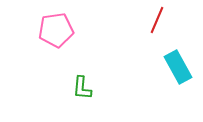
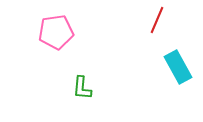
pink pentagon: moved 2 px down
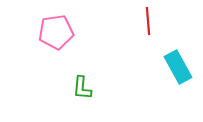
red line: moved 9 px left, 1 px down; rotated 28 degrees counterclockwise
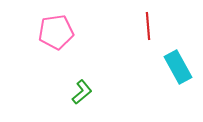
red line: moved 5 px down
green L-shape: moved 4 px down; rotated 135 degrees counterclockwise
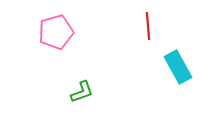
pink pentagon: rotated 8 degrees counterclockwise
green L-shape: rotated 20 degrees clockwise
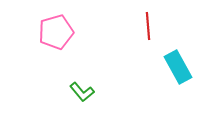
green L-shape: rotated 70 degrees clockwise
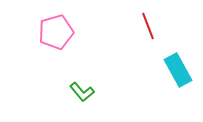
red line: rotated 16 degrees counterclockwise
cyan rectangle: moved 3 px down
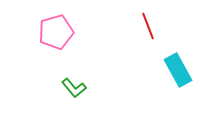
green L-shape: moved 8 px left, 4 px up
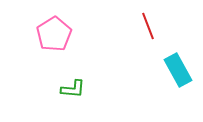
pink pentagon: moved 2 px left, 2 px down; rotated 16 degrees counterclockwise
green L-shape: moved 1 px left, 1 px down; rotated 45 degrees counterclockwise
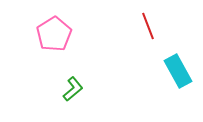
cyan rectangle: moved 1 px down
green L-shape: rotated 45 degrees counterclockwise
